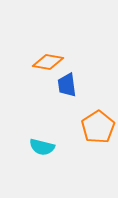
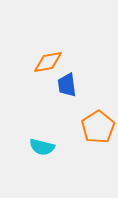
orange diamond: rotated 20 degrees counterclockwise
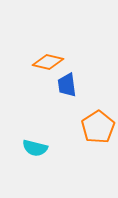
orange diamond: rotated 24 degrees clockwise
cyan semicircle: moved 7 px left, 1 px down
